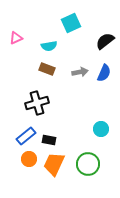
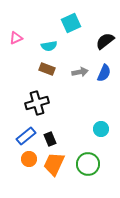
black rectangle: moved 1 px right, 1 px up; rotated 56 degrees clockwise
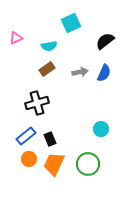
brown rectangle: rotated 56 degrees counterclockwise
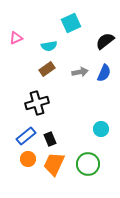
orange circle: moved 1 px left
